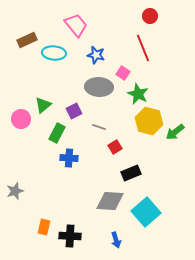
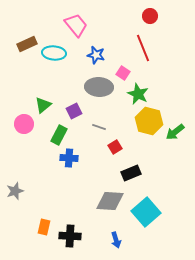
brown rectangle: moved 4 px down
pink circle: moved 3 px right, 5 px down
green rectangle: moved 2 px right, 2 px down
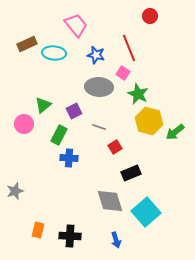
red line: moved 14 px left
gray diamond: rotated 68 degrees clockwise
orange rectangle: moved 6 px left, 3 px down
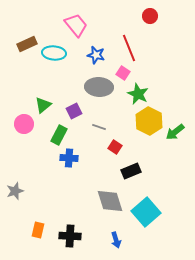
yellow hexagon: rotated 12 degrees clockwise
red square: rotated 24 degrees counterclockwise
black rectangle: moved 2 px up
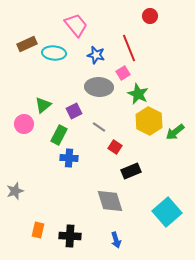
pink square: rotated 24 degrees clockwise
gray line: rotated 16 degrees clockwise
cyan square: moved 21 px right
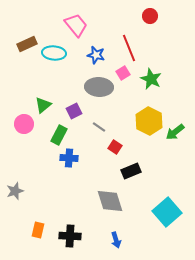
green star: moved 13 px right, 15 px up
